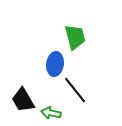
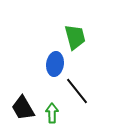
black line: moved 2 px right, 1 px down
black trapezoid: moved 8 px down
green arrow: moved 1 px right; rotated 78 degrees clockwise
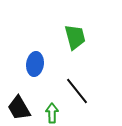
blue ellipse: moved 20 px left
black trapezoid: moved 4 px left
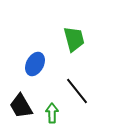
green trapezoid: moved 1 px left, 2 px down
blue ellipse: rotated 20 degrees clockwise
black trapezoid: moved 2 px right, 2 px up
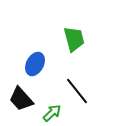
black trapezoid: moved 7 px up; rotated 12 degrees counterclockwise
green arrow: rotated 48 degrees clockwise
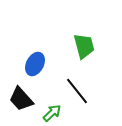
green trapezoid: moved 10 px right, 7 px down
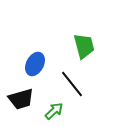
black line: moved 5 px left, 7 px up
black trapezoid: rotated 64 degrees counterclockwise
green arrow: moved 2 px right, 2 px up
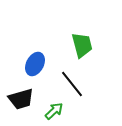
green trapezoid: moved 2 px left, 1 px up
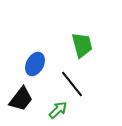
black trapezoid: rotated 36 degrees counterclockwise
green arrow: moved 4 px right, 1 px up
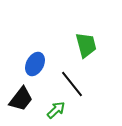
green trapezoid: moved 4 px right
green arrow: moved 2 px left
